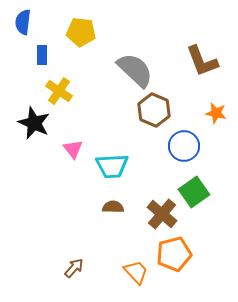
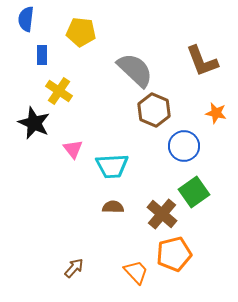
blue semicircle: moved 3 px right, 3 px up
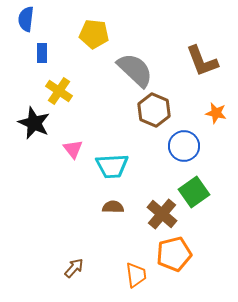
yellow pentagon: moved 13 px right, 2 px down
blue rectangle: moved 2 px up
orange trapezoid: moved 3 px down; rotated 36 degrees clockwise
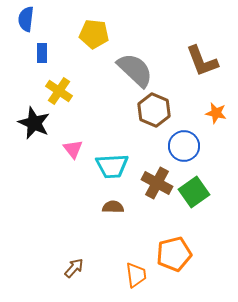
brown cross: moved 5 px left, 31 px up; rotated 12 degrees counterclockwise
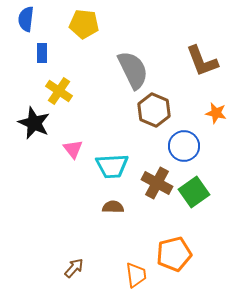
yellow pentagon: moved 10 px left, 10 px up
gray semicircle: moved 2 px left; rotated 21 degrees clockwise
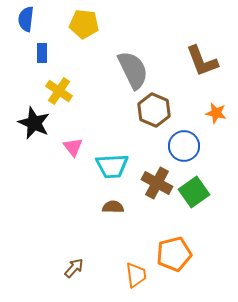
pink triangle: moved 2 px up
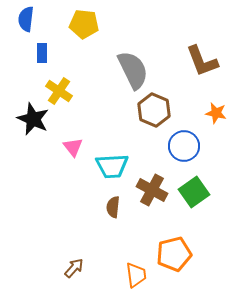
black star: moved 1 px left, 4 px up
brown cross: moved 5 px left, 7 px down
brown semicircle: rotated 85 degrees counterclockwise
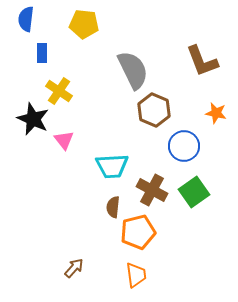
pink triangle: moved 9 px left, 7 px up
orange pentagon: moved 36 px left, 22 px up
